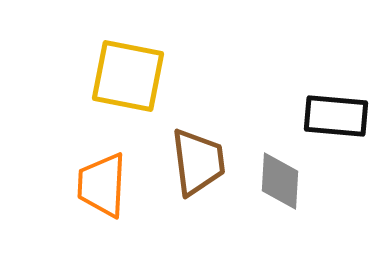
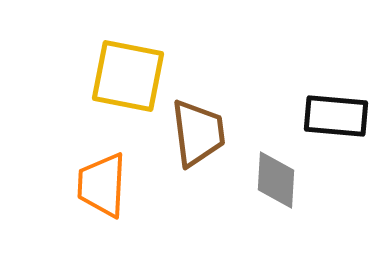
brown trapezoid: moved 29 px up
gray diamond: moved 4 px left, 1 px up
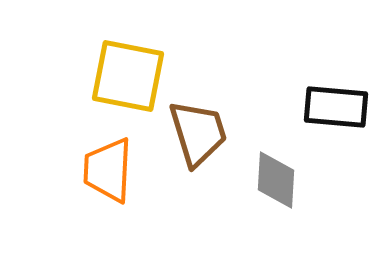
black rectangle: moved 9 px up
brown trapezoid: rotated 10 degrees counterclockwise
orange trapezoid: moved 6 px right, 15 px up
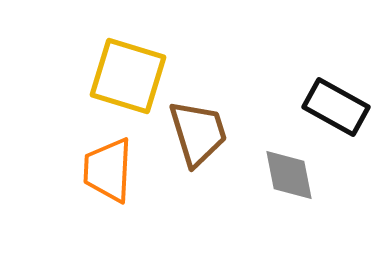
yellow square: rotated 6 degrees clockwise
black rectangle: rotated 24 degrees clockwise
gray diamond: moved 13 px right, 5 px up; rotated 14 degrees counterclockwise
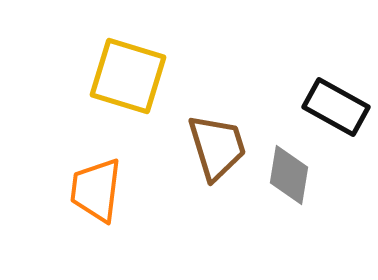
brown trapezoid: moved 19 px right, 14 px down
orange trapezoid: moved 12 px left, 20 px down; rotated 4 degrees clockwise
gray diamond: rotated 20 degrees clockwise
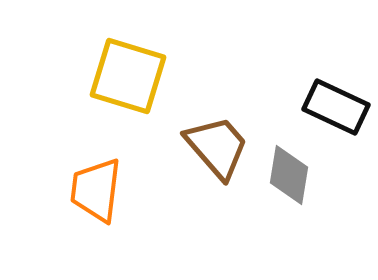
black rectangle: rotated 4 degrees counterclockwise
brown trapezoid: rotated 24 degrees counterclockwise
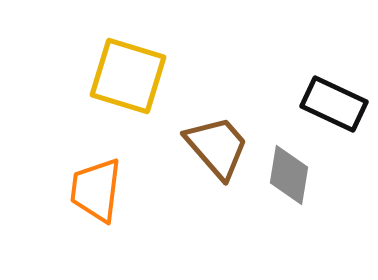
black rectangle: moved 2 px left, 3 px up
